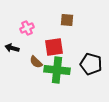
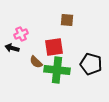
pink cross: moved 6 px left, 6 px down
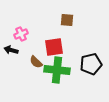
black arrow: moved 1 px left, 2 px down
black pentagon: rotated 30 degrees counterclockwise
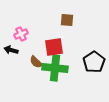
black pentagon: moved 3 px right, 2 px up; rotated 20 degrees counterclockwise
green cross: moved 2 px left, 2 px up
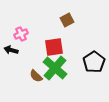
brown square: rotated 32 degrees counterclockwise
brown semicircle: moved 14 px down
green cross: rotated 35 degrees clockwise
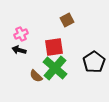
black arrow: moved 8 px right
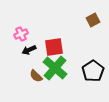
brown square: moved 26 px right
black arrow: moved 10 px right; rotated 40 degrees counterclockwise
black pentagon: moved 1 px left, 9 px down
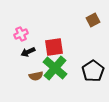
black arrow: moved 1 px left, 2 px down
brown semicircle: rotated 56 degrees counterclockwise
